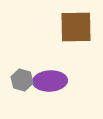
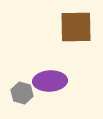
gray hexagon: moved 13 px down
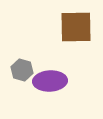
gray hexagon: moved 23 px up
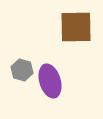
purple ellipse: rotated 76 degrees clockwise
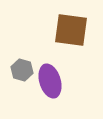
brown square: moved 5 px left, 3 px down; rotated 9 degrees clockwise
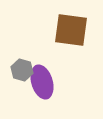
purple ellipse: moved 8 px left, 1 px down
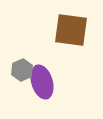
gray hexagon: rotated 20 degrees clockwise
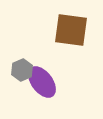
purple ellipse: rotated 20 degrees counterclockwise
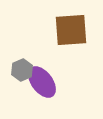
brown square: rotated 12 degrees counterclockwise
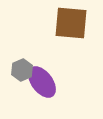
brown square: moved 7 px up; rotated 9 degrees clockwise
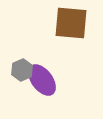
purple ellipse: moved 2 px up
